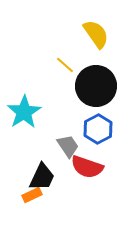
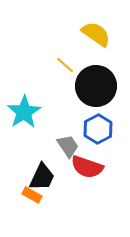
yellow semicircle: rotated 20 degrees counterclockwise
orange rectangle: rotated 54 degrees clockwise
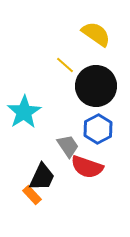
orange rectangle: rotated 18 degrees clockwise
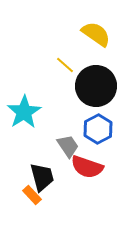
black trapezoid: rotated 40 degrees counterclockwise
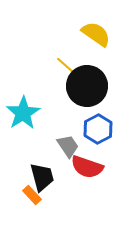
black circle: moved 9 px left
cyan star: moved 1 px left, 1 px down
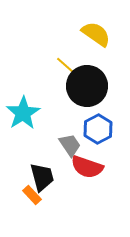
gray trapezoid: moved 2 px right, 1 px up
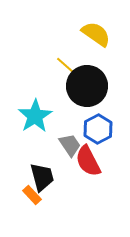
cyan star: moved 12 px right, 3 px down
red semicircle: moved 1 px right, 6 px up; rotated 44 degrees clockwise
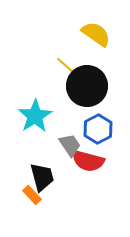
red semicircle: rotated 48 degrees counterclockwise
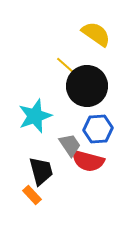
cyan star: rotated 12 degrees clockwise
blue hexagon: rotated 24 degrees clockwise
black trapezoid: moved 1 px left, 6 px up
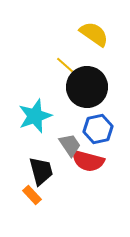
yellow semicircle: moved 2 px left
black circle: moved 1 px down
blue hexagon: rotated 8 degrees counterclockwise
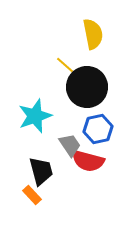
yellow semicircle: moved 1 px left; rotated 44 degrees clockwise
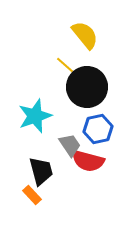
yellow semicircle: moved 8 px left, 1 px down; rotated 28 degrees counterclockwise
